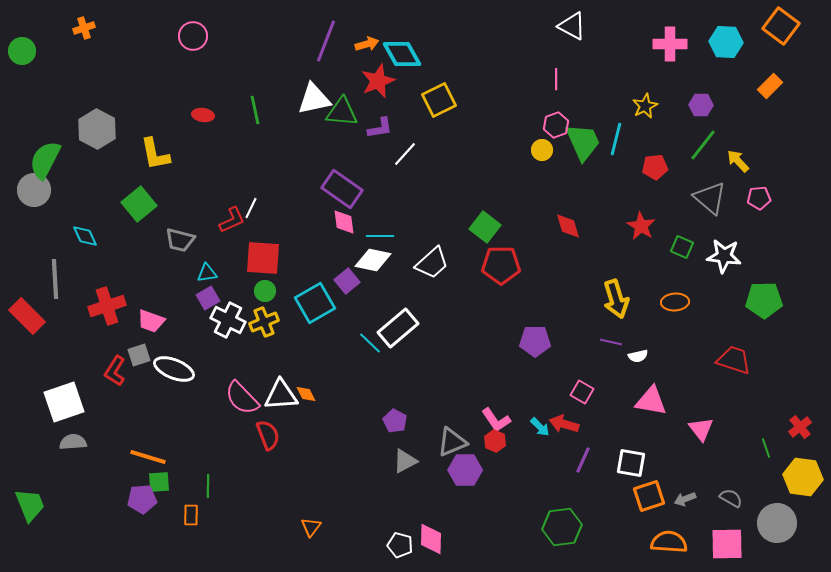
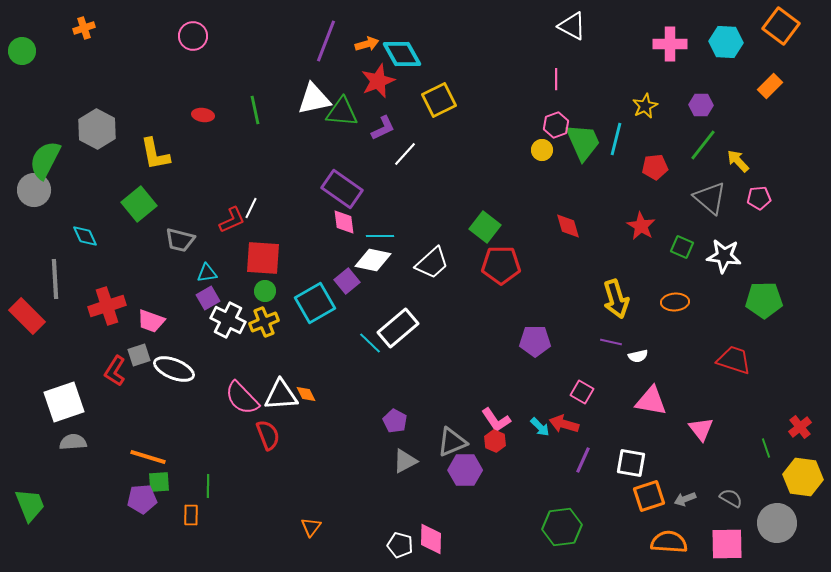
purple L-shape at (380, 128): moved 3 px right; rotated 16 degrees counterclockwise
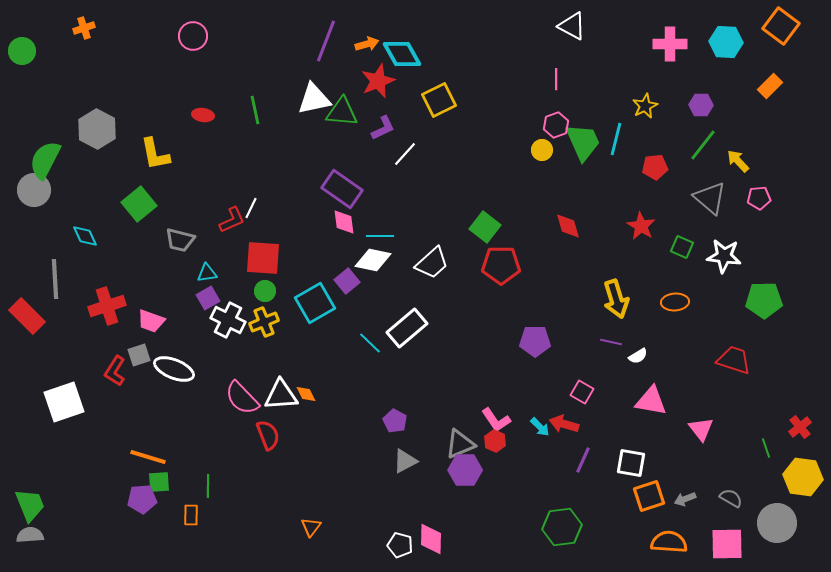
white rectangle at (398, 328): moved 9 px right
white semicircle at (638, 356): rotated 18 degrees counterclockwise
gray semicircle at (73, 442): moved 43 px left, 93 px down
gray triangle at (452, 442): moved 8 px right, 2 px down
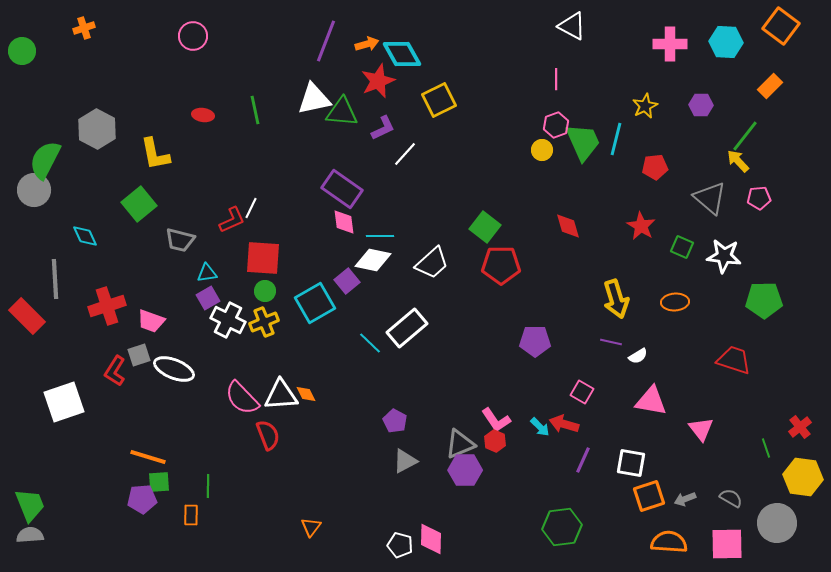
green line at (703, 145): moved 42 px right, 9 px up
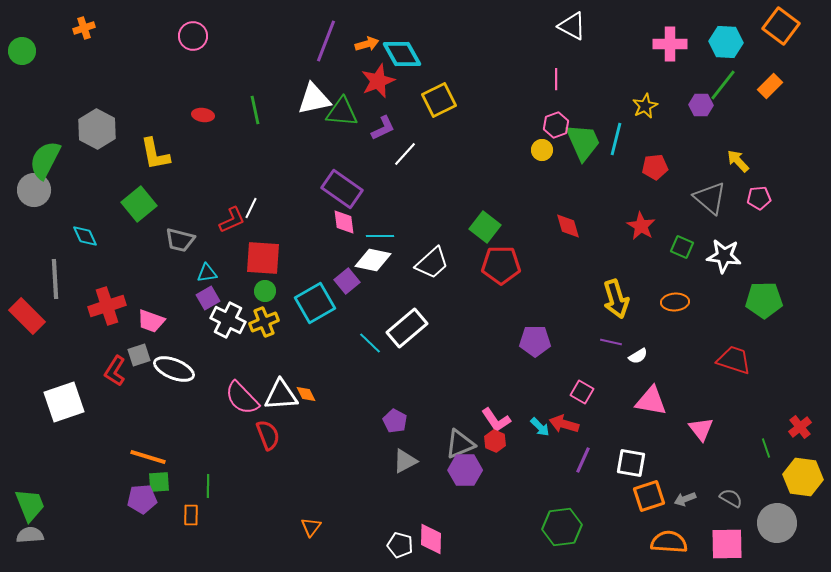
green line at (745, 136): moved 22 px left, 51 px up
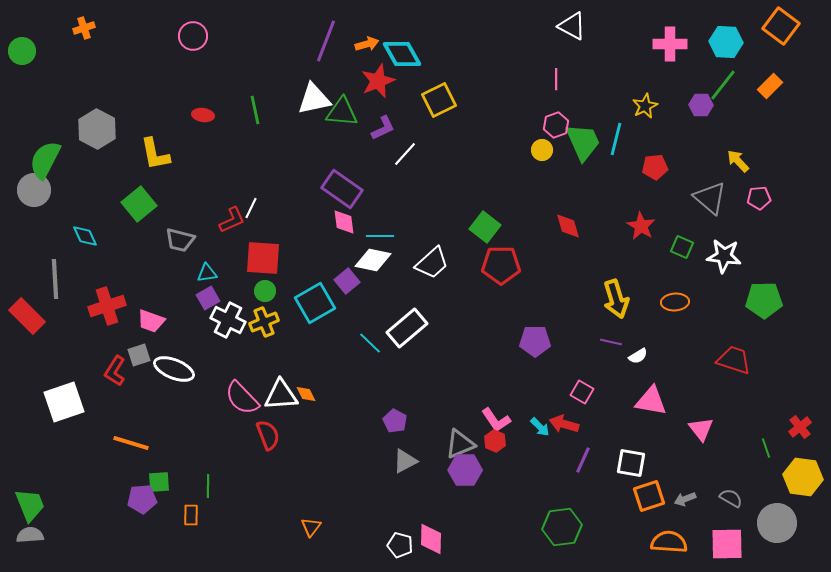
orange line at (148, 457): moved 17 px left, 14 px up
